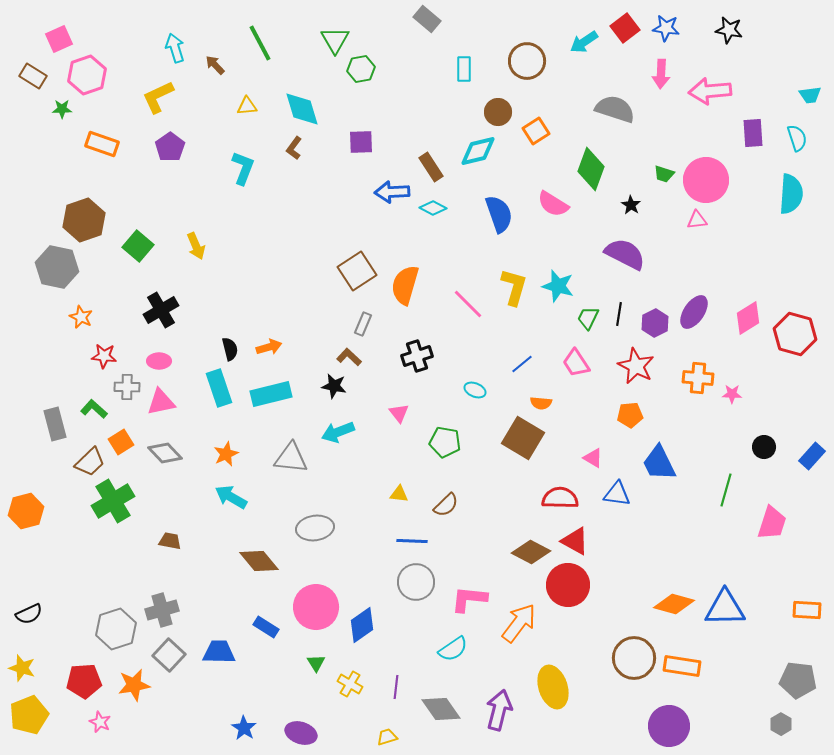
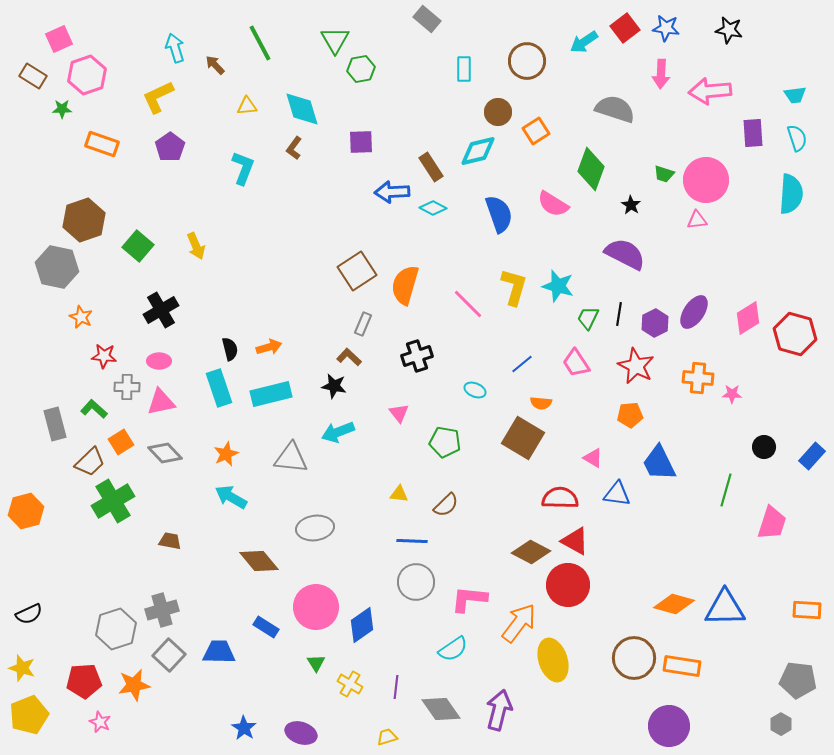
cyan trapezoid at (810, 95): moved 15 px left
yellow ellipse at (553, 687): moved 27 px up
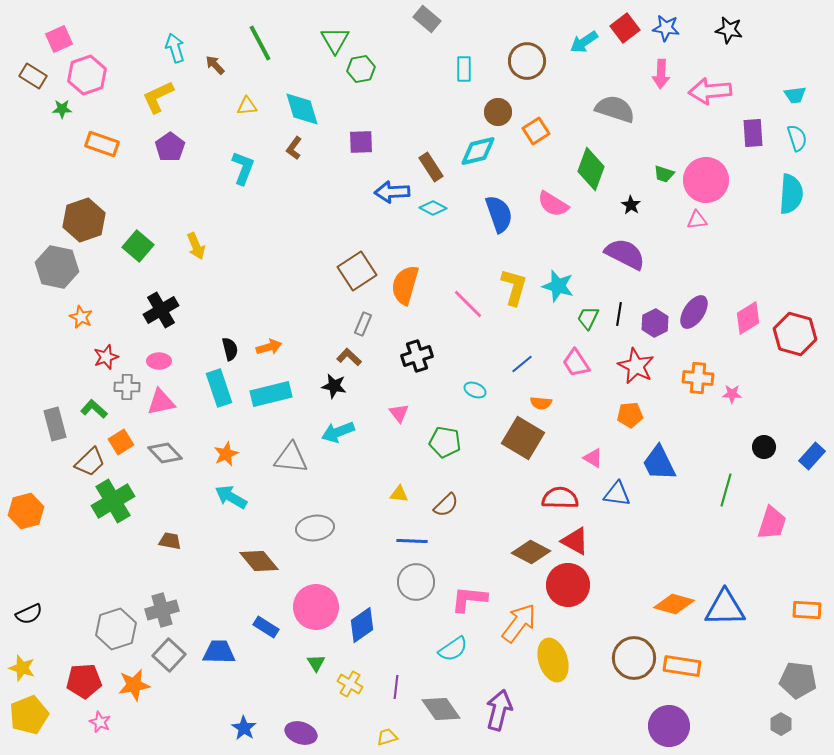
red star at (104, 356): moved 2 px right, 1 px down; rotated 25 degrees counterclockwise
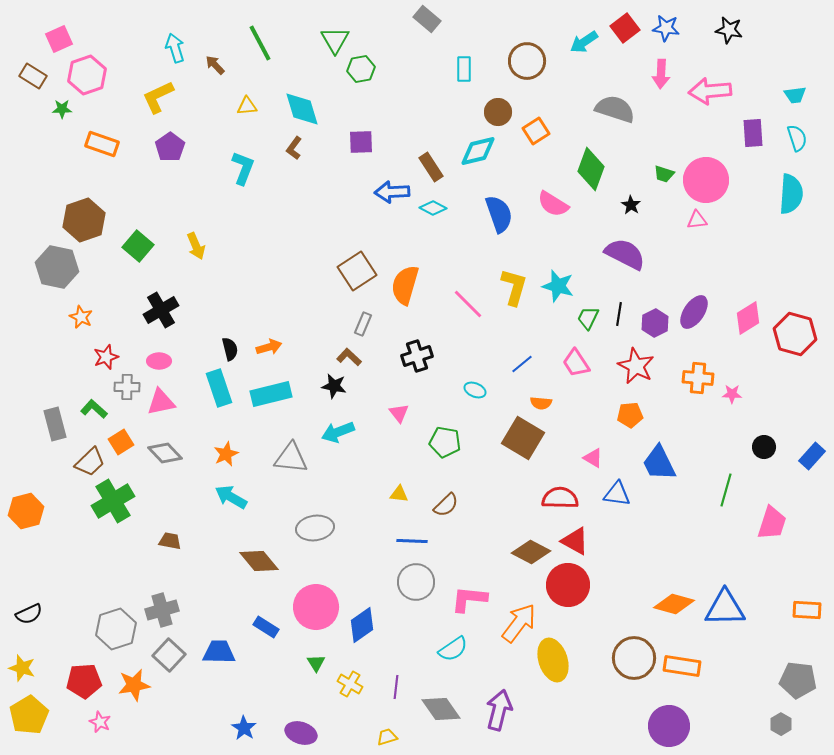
yellow pentagon at (29, 715): rotated 9 degrees counterclockwise
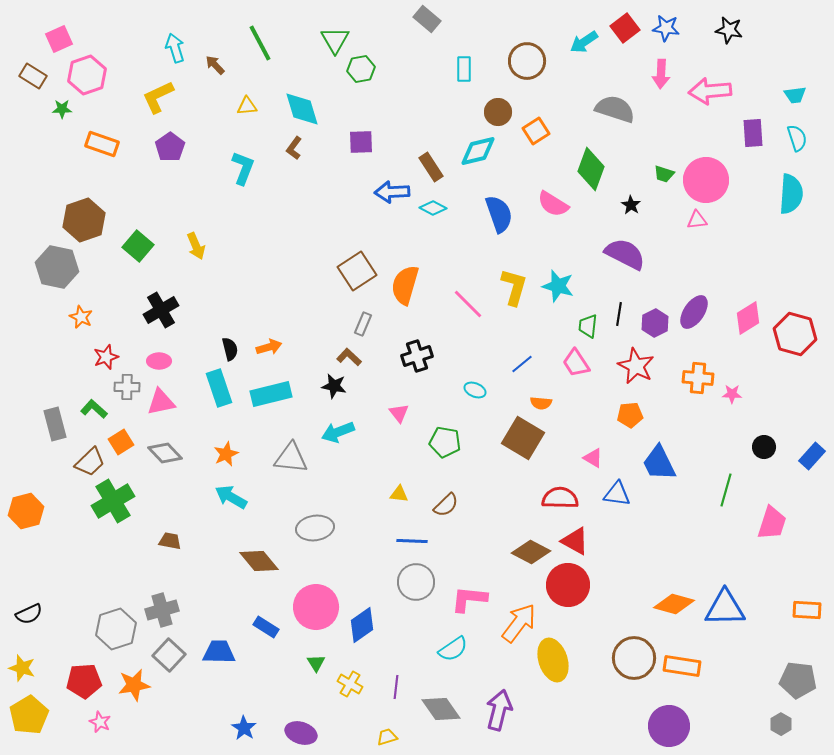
green trapezoid at (588, 318): moved 8 px down; rotated 20 degrees counterclockwise
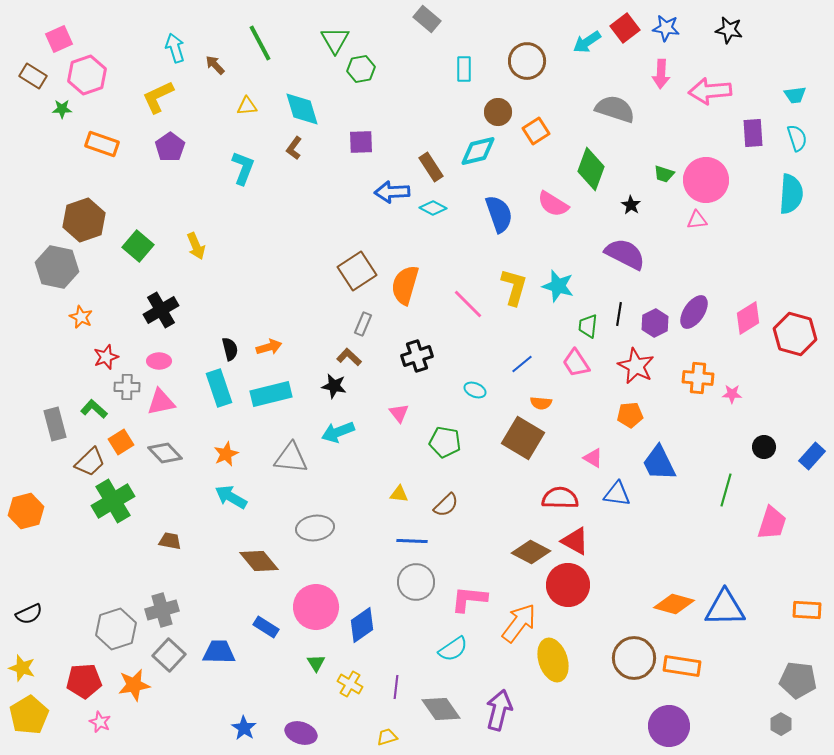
cyan arrow at (584, 42): moved 3 px right
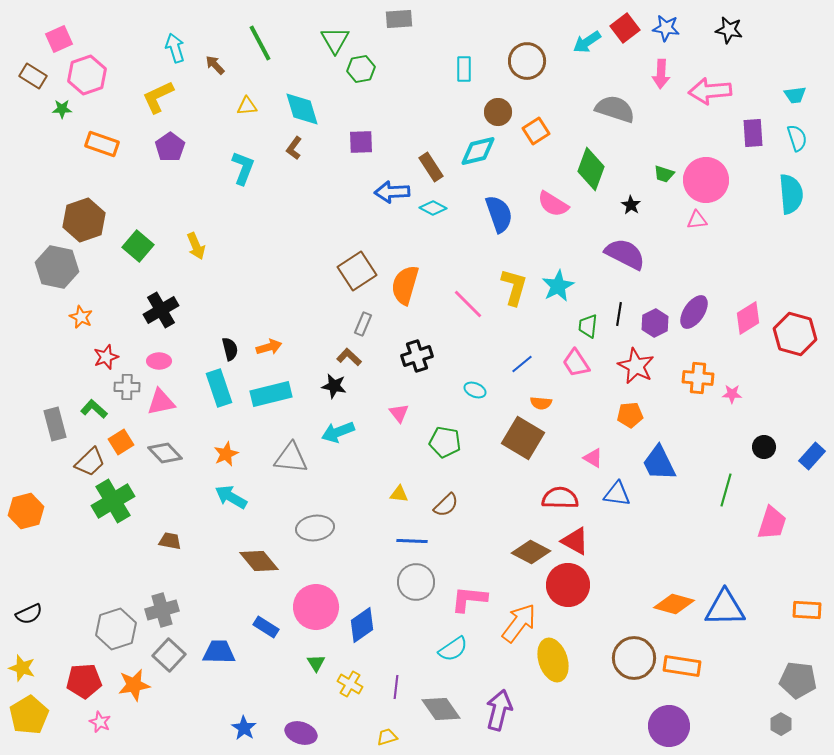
gray rectangle at (427, 19): moved 28 px left; rotated 44 degrees counterclockwise
cyan semicircle at (791, 194): rotated 9 degrees counterclockwise
cyan star at (558, 286): rotated 28 degrees clockwise
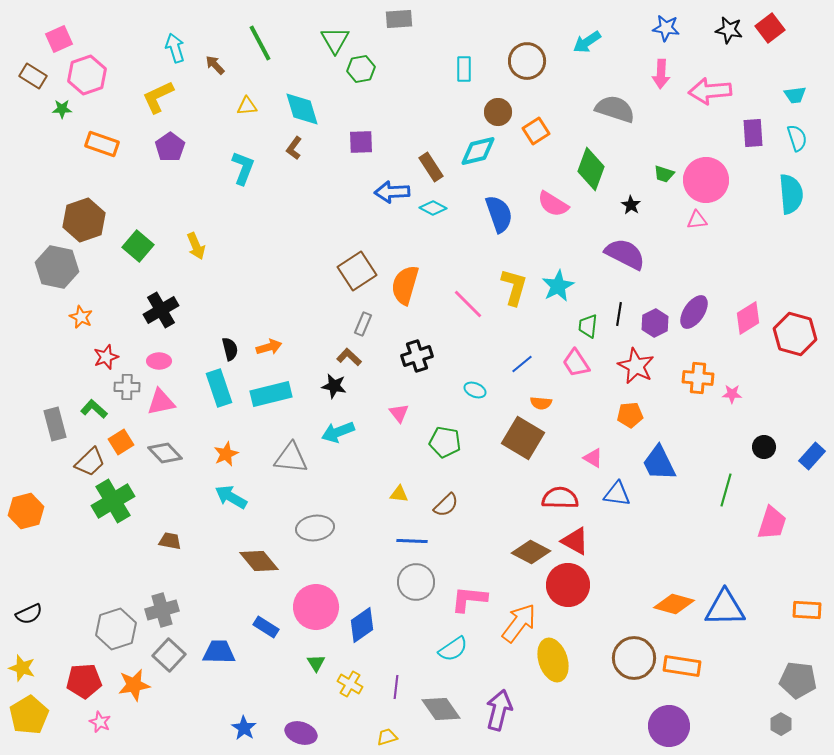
red square at (625, 28): moved 145 px right
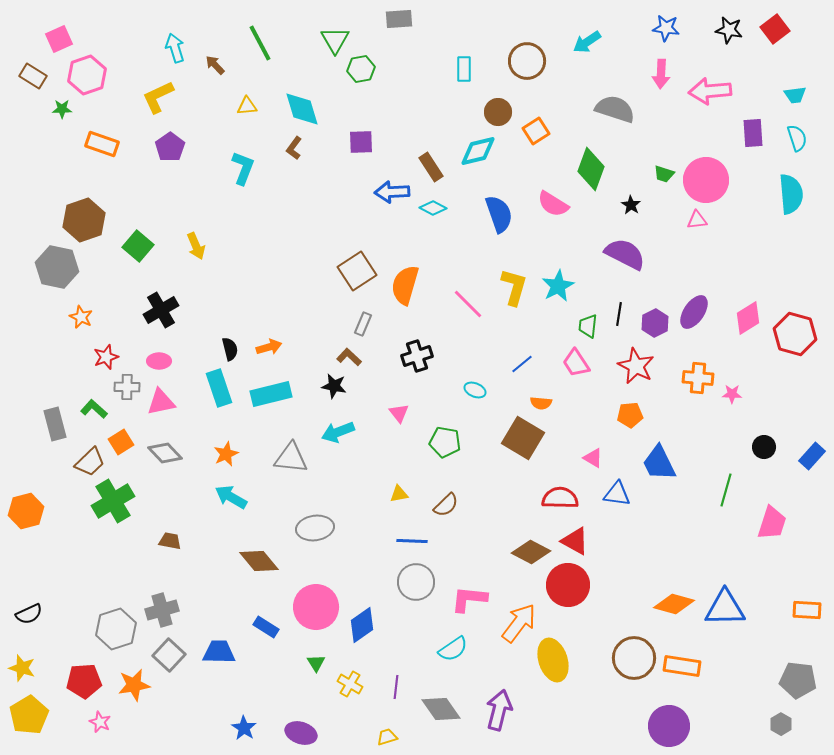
red square at (770, 28): moved 5 px right, 1 px down
yellow triangle at (399, 494): rotated 18 degrees counterclockwise
